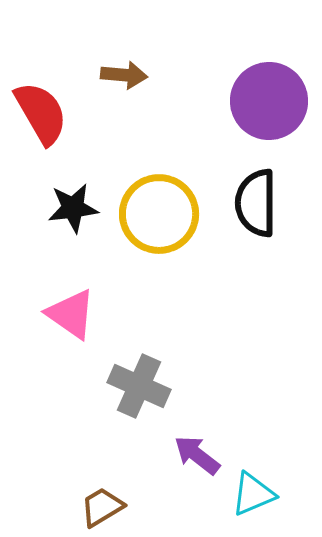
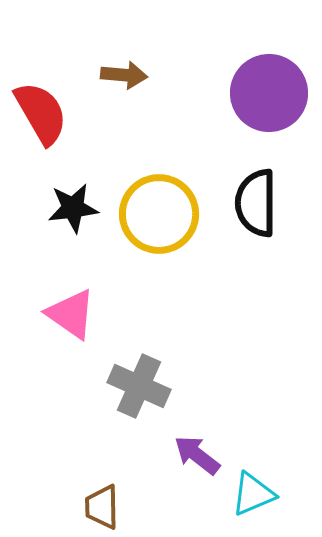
purple circle: moved 8 px up
brown trapezoid: rotated 60 degrees counterclockwise
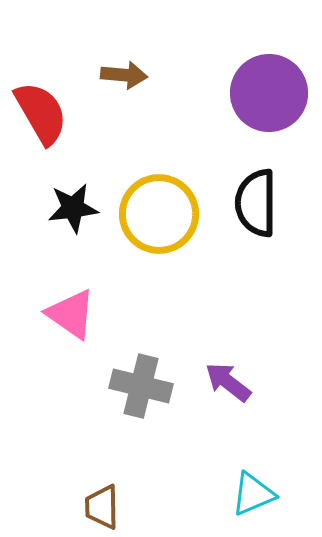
gray cross: moved 2 px right; rotated 10 degrees counterclockwise
purple arrow: moved 31 px right, 73 px up
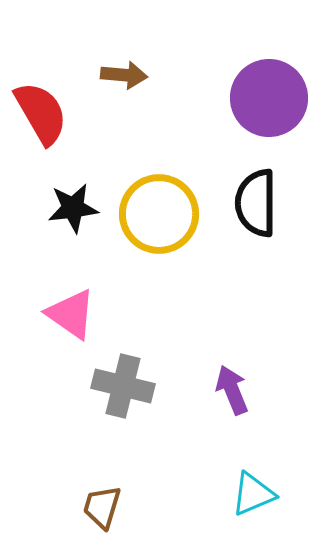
purple circle: moved 5 px down
purple arrow: moved 4 px right, 8 px down; rotated 30 degrees clockwise
gray cross: moved 18 px left
brown trapezoid: rotated 18 degrees clockwise
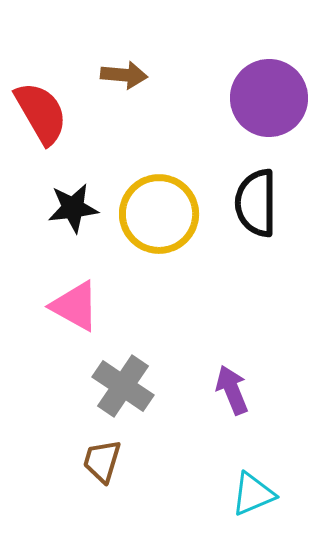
pink triangle: moved 4 px right, 8 px up; rotated 6 degrees counterclockwise
gray cross: rotated 20 degrees clockwise
brown trapezoid: moved 46 px up
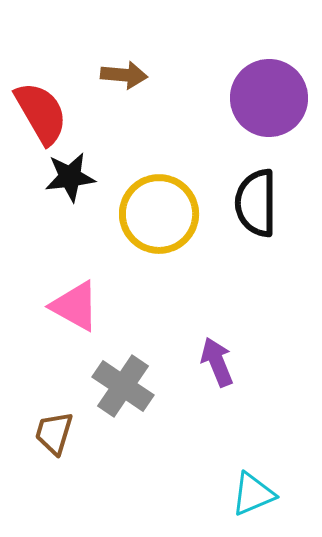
black star: moved 3 px left, 31 px up
purple arrow: moved 15 px left, 28 px up
brown trapezoid: moved 48 px left, 28 px up
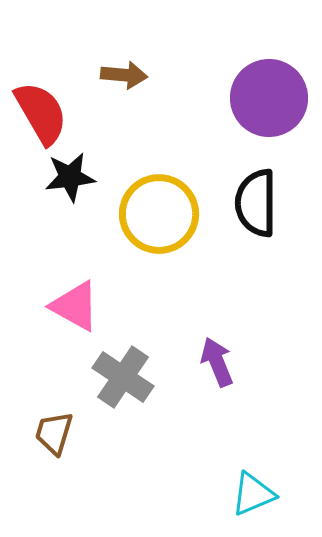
gray cross: moved 9 px up
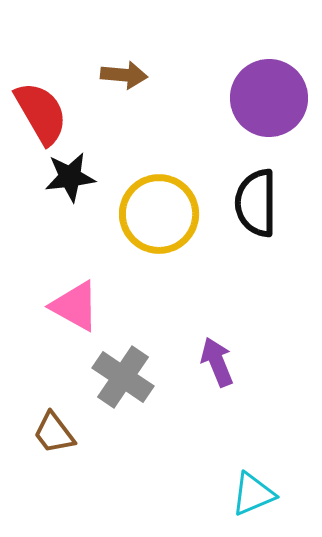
brown trapezoid: rotated 54 degrees counterclockwise
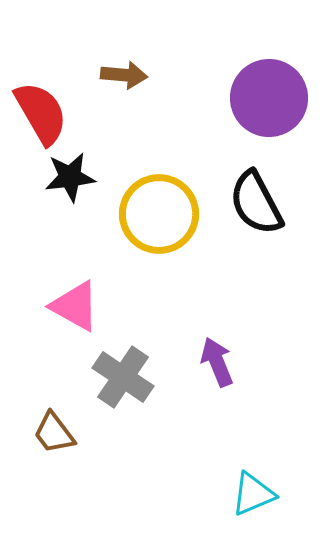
black semicircle: rotated 28 degrees counterclockwise
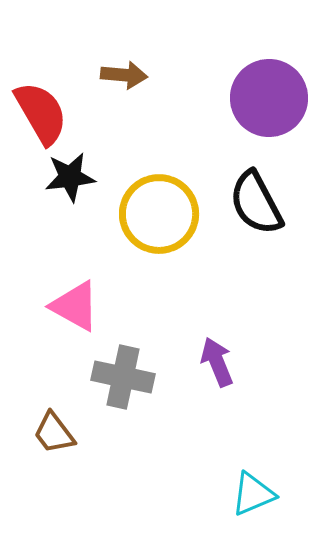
gray cross: rotated 22 degrees counterclockwise
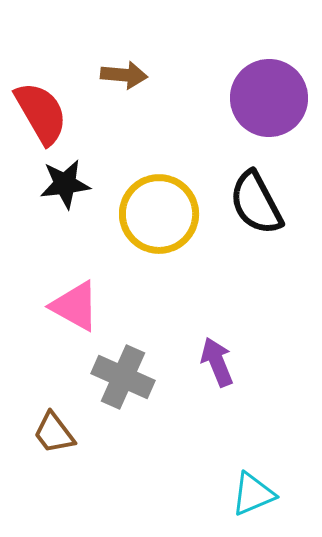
black star: moved 5 px left, 7 px down
gray cross: rotated 12 degrees clockwise
